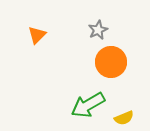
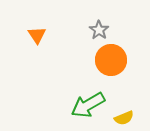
gray star: moved 1 px right; rotated 12 degrees counterclockwise
orange triangle: rotated 18 degrees counterclockwise
orange circle: moved 2 px up
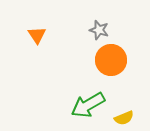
gray star: rotated 18 degrees counterclockwise
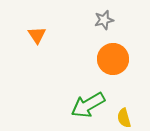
gray star: moved 5 px right, 10 px up; rotated 30 degrees counterclockwise
orange circle: moved 2 px right, 1 px up
yellow semicircle: rotated 96 degrees clockwise
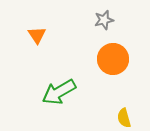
green arrow: moved 29 px left, 13 px up
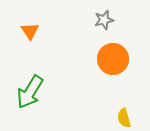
orange triangle: moved 7 px left, 4 px up
green arrow: moved 29 px left; rotated 28 degrees counterclockwise
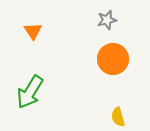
gray star: moved 3 px right
orange triangle: moved 3 px right
yellow semicircle: moved 6 px left, 1 px up
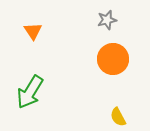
yellow semicircle: rotated 12 degrees counterclockwise
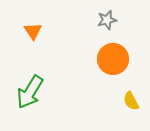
yellow semicircle: moved 13 px right, 16 px up
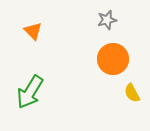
orange triangle: rotated 12 degrees counterclockwise
yellow semicircle: moved 1 px right, 8 px up
